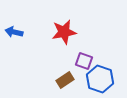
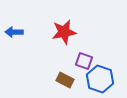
blue arrow: rotated 12 degrees counterclockwise
brown rectangle: rotated 60 degrees clockwise
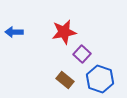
purple square: moved 2 px left, 7 px up; rotated 24 degrees clockwise
brown rectangle: rotated 12 degrees clockwise
